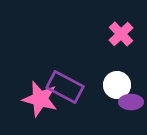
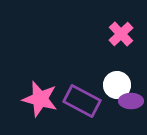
purple rectangle: moved 17 px right, 14 px down
purple ellipse: moved 1 px up
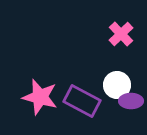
pink star: moved 2 px up
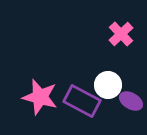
white circle: moved 9 px left
purple ellipse: rotated 30 degrees clockwise
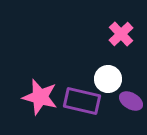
white circle: moved 6 px up
purple rectangle: rotated 15 degrees counterclockwise
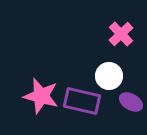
white circle: moved 1 px right, 3 px up
pink star: moved 1 px right, 1 px up
purple ellipse: moved 1 px down
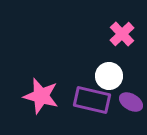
pink cross: moved 1 px right
purple rectangle: moved 10 px right, 1 px up
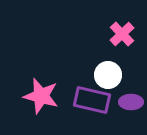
white circle: moved 1 px left, 1 px up
purple ellipse: rotated 30 degrees counterclockwise
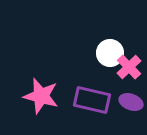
pink cross: moved 7 px right, 33 px down
white circle: moved 2 px right, 22 px up
purple ellipse: rotated 20 degrees clockwise
